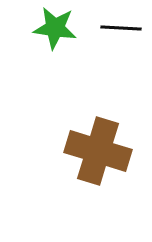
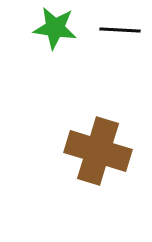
black line: moved 1 px left, 2 px down
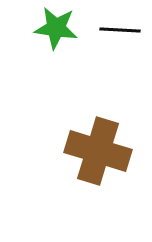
green star: moved 1 px right
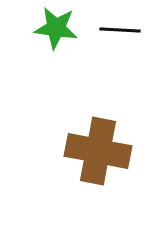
brown cross: rotated 6 degrees counterclockwise
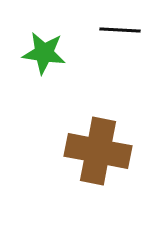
green star: moved 12 px left, 25 px down
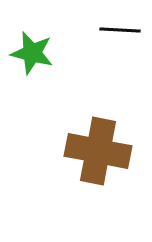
green star: moved 12 px left; rotated 6 degrees clockwise
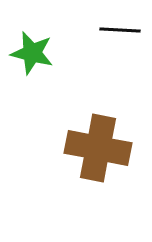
brown cross: moved 3 px up
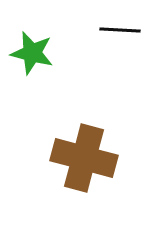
brown cross: moved 14 px left, 10 px down; rotated 4 degrees clockwise
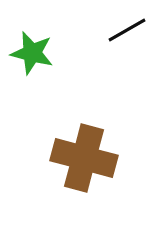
black line: moved 7 px right; rotated 33 degrees counterclockwise
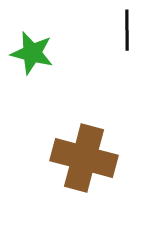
black line: rotated 60 degrees counterclockwise
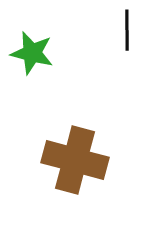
brown cross: moved 9 px left, 2 px down
